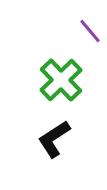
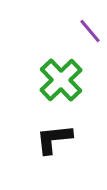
black L-shape: rotated 27 degrees clockwise
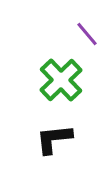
purple line: moved 3 px left, 3 px down
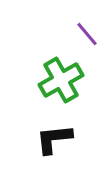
green cross: rotated 15 degrees clockwise
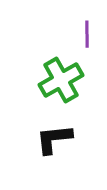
purple line: rotated 40 degrees clockwise
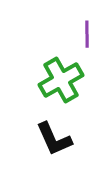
black L-shape: rotated 108 degrees counterclockwise
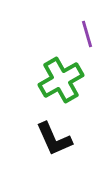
purple line: rotated 16 degrees counterclockwise
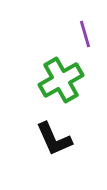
purple line: moved 2 px left
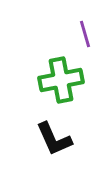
green cross: rotated 18 degrees clockwise
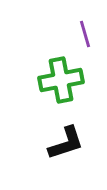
black L-shape: moved 12 px right, 4 px down; rotated 84 degrees counterclockwise
